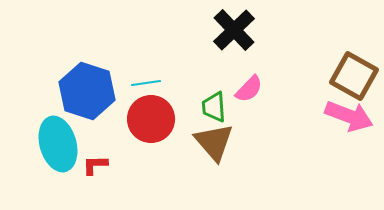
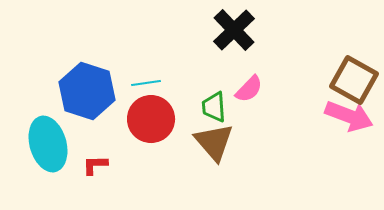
brown square: moved 4 px down
cyan ellipse: moved 10 px left
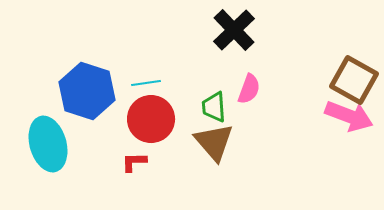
pink semicircle: rotated 24 degrees counterclockwise
red L-shape: moved 39 px right, 3 px up
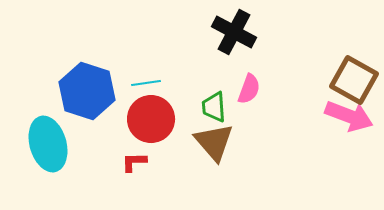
black cross: moved 2 px down; rotated 18 degrees counterclockwise
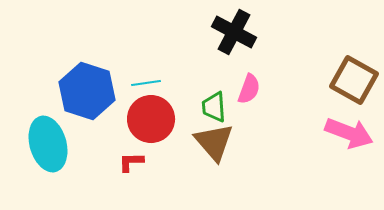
pink arrow: moved 17 px down
red L-shape: moved 3 px left
